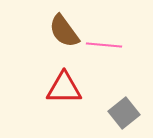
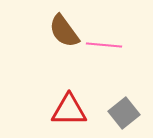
red triangle: moved 5 px right, 22 px down
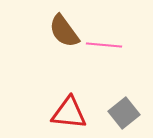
red triangle: moved 3 px down; rotated 6 degrees clockwise
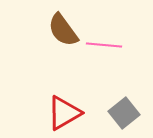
brown semicircle: moved 1 px left, 1 px up
red triangle: moved 5 px left; rotated 36 degrees counterclockwise
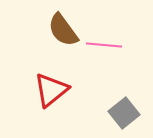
red triangle: moved 13 px left, 23 px up; rotated 9 degrees counterclockwise
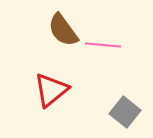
pink line: moved 1 px left
gray square: moved 1 px right, 1 px up; rotated 12 degrees counterclockwise
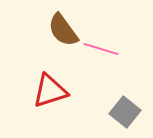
pink line: moved 2 px left, 4 px down; rotated 12 degrees clockwise
red triangle: moved 1 px left, 1 px down; rotated 21 degrees clockwise
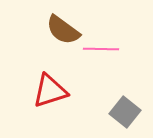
brown semicircle: rotated 18 degrees counterclockwise
pink line: rotated 16 degrees counterclockwise
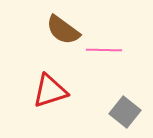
pink line: moved 3 px right, 1 px down
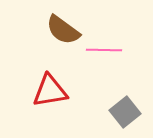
red triangle: rotated 9 degrees clockwise
gray square: rotated 12 degrees clockwise
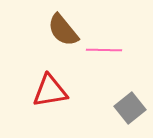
brown semicircle: rotated 15 degrees clockwise
gray square: moved 5 px right, 4 px up
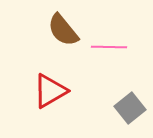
pink line: moved 5 px right, 3 px up
red triangle: rotated 21 degrees counterclockwise
